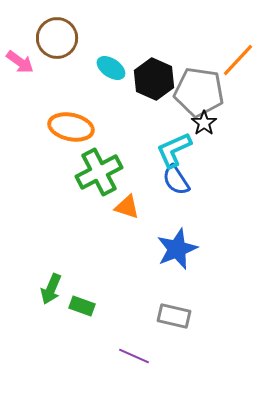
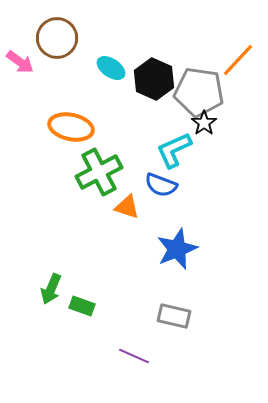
blue semicircle: moved 15 px left, 5 px down; rotated 36 degrees counterclockwise
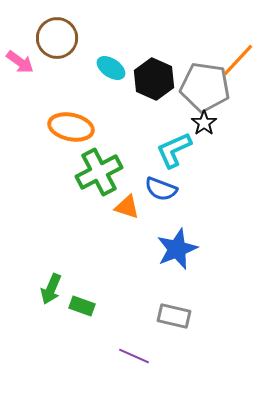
gray pentagon: moved 6 px right, 5 px up
blue semicircle: moved 4 px down
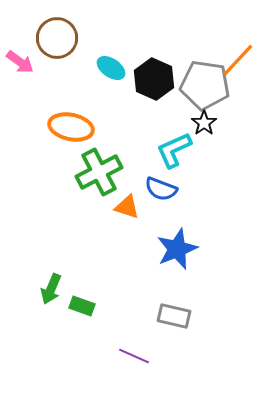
gray pentagon: moved 2 px up
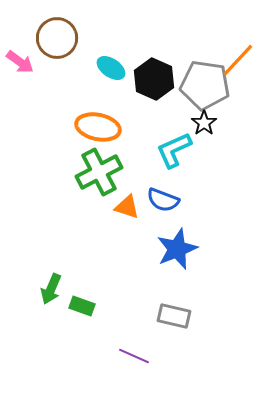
orange ellipse: moved 27 px right
blue semicircle: moved 2 px right, 11 px down
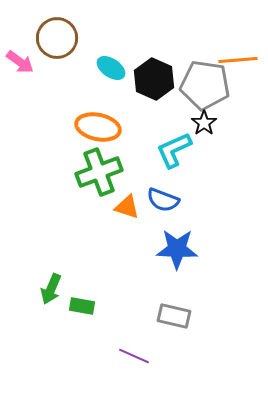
orange line: rotated 42 degrees clockwise
green cross: rotated 6 degrees clockwise
blue star: rotated 24 degrees clockwise
green rectangle: rotated 10 degrees counterclockwise
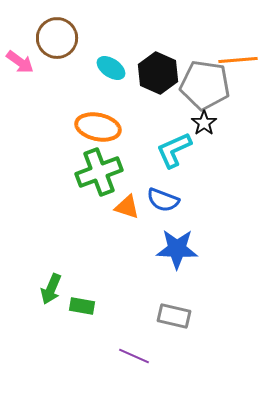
black hexagon: moved 4 px right, 6 px up
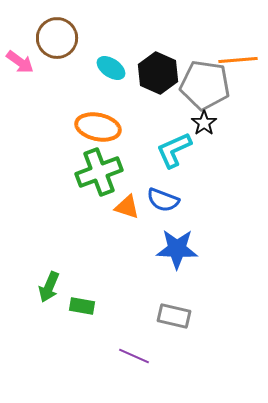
green arrow: moved 2 px left, 2 px up
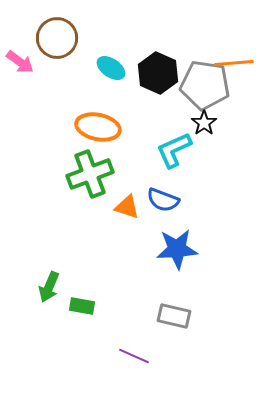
orange line: moved 4 px left, 3 px down
green cross: moved 9 px left, 2 px down
blue star: rotated 6 degrees counterclockwise
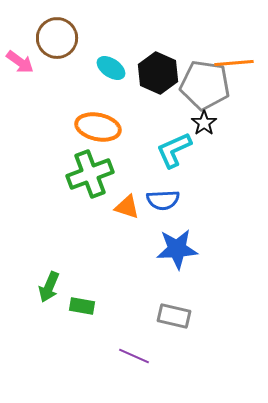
blue semicircle: rotated 24 degrees counterclockwise
